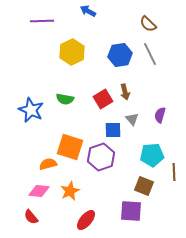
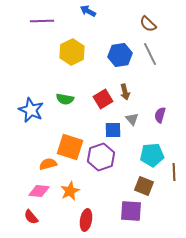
red ellipse: rotated 30 degrees counterclockwise
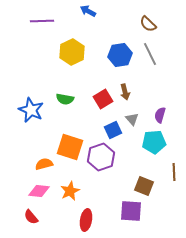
blue square: rotated 24 degrees counterclockwise
cyan pentagon: moved 2 px right, 13 px up
orange semicircle: moved 4 px left
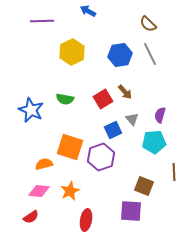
brown arrow: rotated 28 degrees counterclockwise
red semicircle: rotated 84 degrees counterclockwise
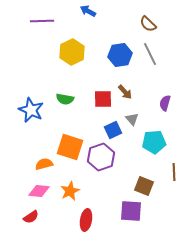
red square: rotated 30 degrees clockwise
purple semicircle: moved 5 px right, 12 px up
